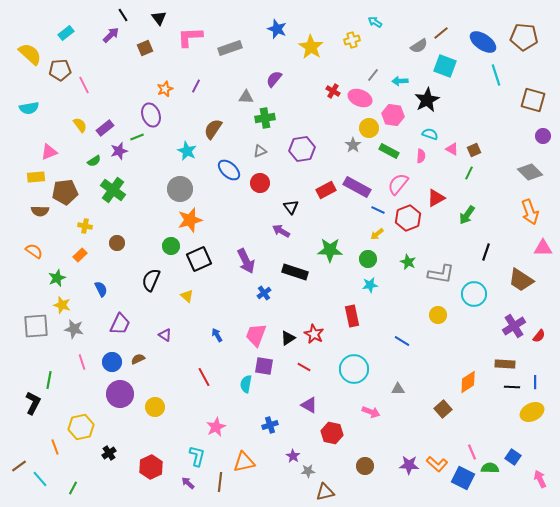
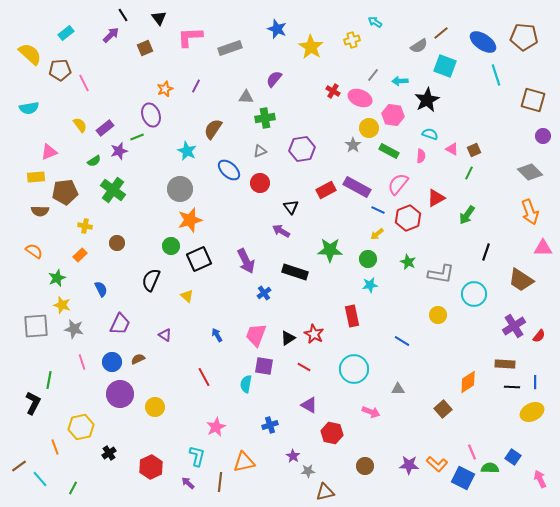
pink line at (84, 85): moved 2 px up
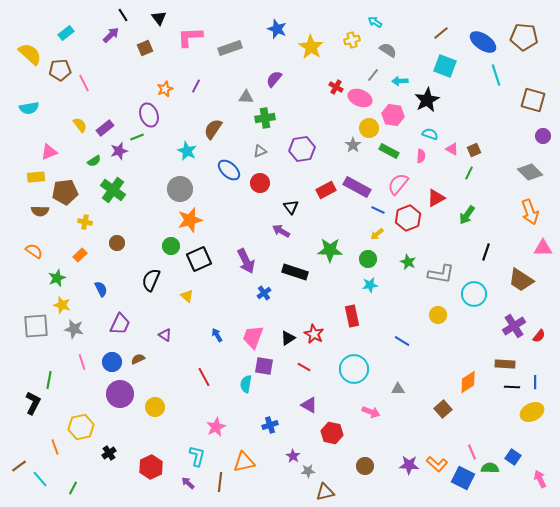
gray semicircle at (419, 46): moved 31 px left, 4 px down; rotated 114 degrees counterclockwise
red cross at (333, 91): moved 3 px right, 4 px up
purple ellipse at (151, 115): moved 2 px left
yellow cross at (85, 226): moved 4 px up
pink trapezoid at (256, 335): moved 3 px left, 2 px down
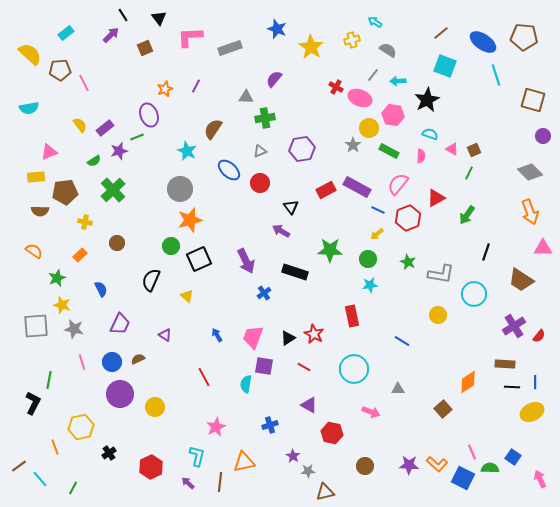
cyan arrow at (400, 81): moved 2 px left
green cross at (113, 190): rotated 10 degrees clockwise
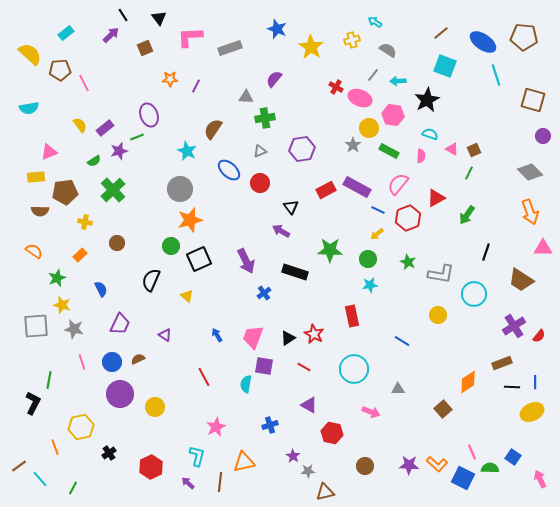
orange star at (165, 89): moved 5 px right, 10 px up; rotated 21 degrees clockwise
brown rectangle at (505, 364): moved 3 px left, 1 px up; rotated 24 degrees counterclockwise
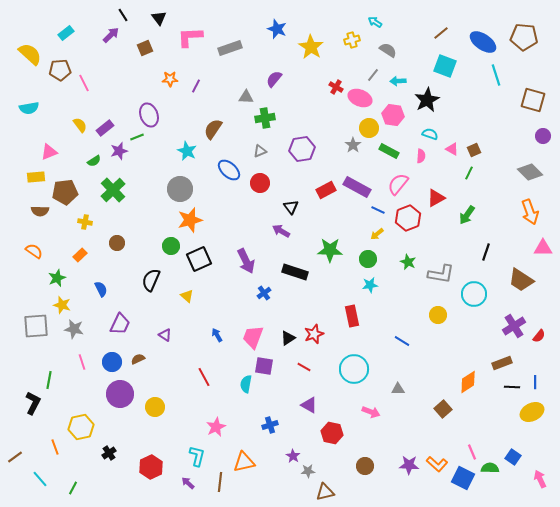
red star at (314, 334): rotated 24 degrees clockwise
brown line at (19, 466): moved 4 px left, 9 px up
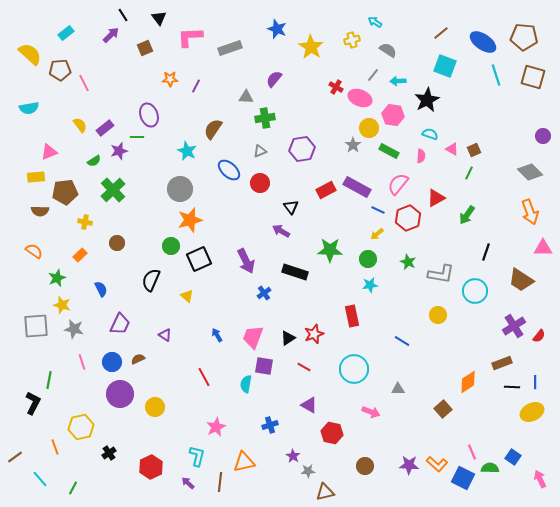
brown square at (533, 100): moved 23 px up
green line at (137, 137): rotated 24 degrees clockwise
cyan circle at (474, 294): moved 1 px right, 3 px up
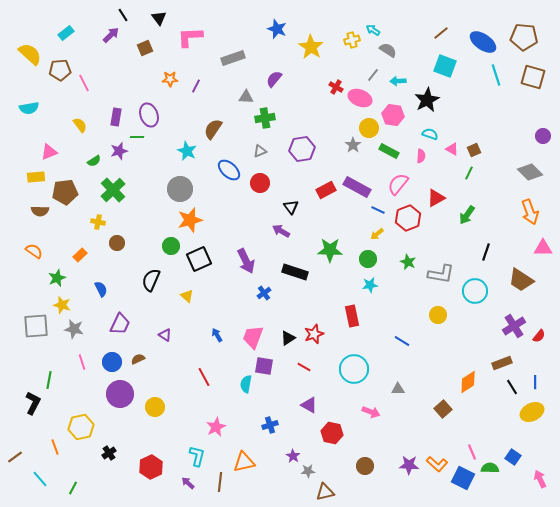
cyan arrow at (375, 22): moved 2 px left, 8 px down
gray rectangle at (230, 48): moved 3 px right, 10 px down
purple rectangle at (105, 128): moved 11 px right, 11 px up; rotated 42 degrees counterclockwise
yellow cross at (85, 222): moved 13 px right
black line at (512, 387): rotated 56 degrees clockwise
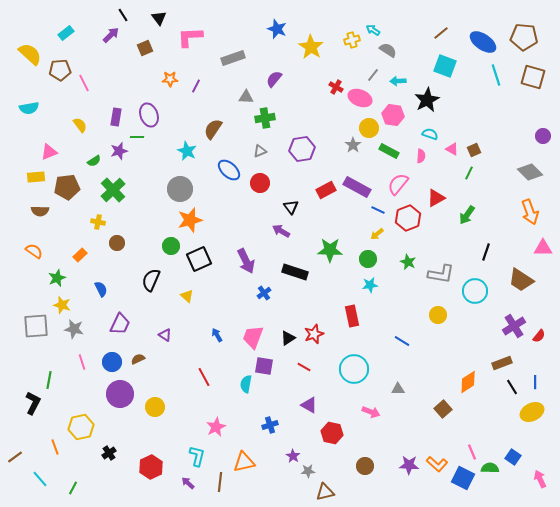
brown pentagon at (65, 192): moved 2 px right, 5 px up
